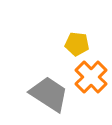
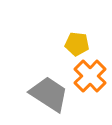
orange cross: moved 1 px left, 1 px up
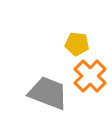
gray trapezoid: moved 1 px left, 1 px up; rotated 12 degrees counterclockwise
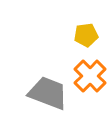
yellow pentagon: moved 9 px right, 9 px up; rotated 15 degrees counterclockwise
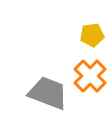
yellow pentagon: moved 6 px right
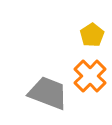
yellow pentagon: rotated 25 degrees counterclockwise
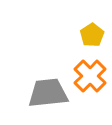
gray trapezoid: rotated 27 degrees counterclockwise
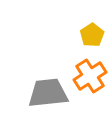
orange cross: rotated 12 degrees clockwise
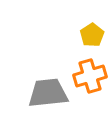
orange cross: rotated 16 degrees clockwise
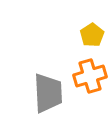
gray trapezoid: rotated 93 degrees clockwise
